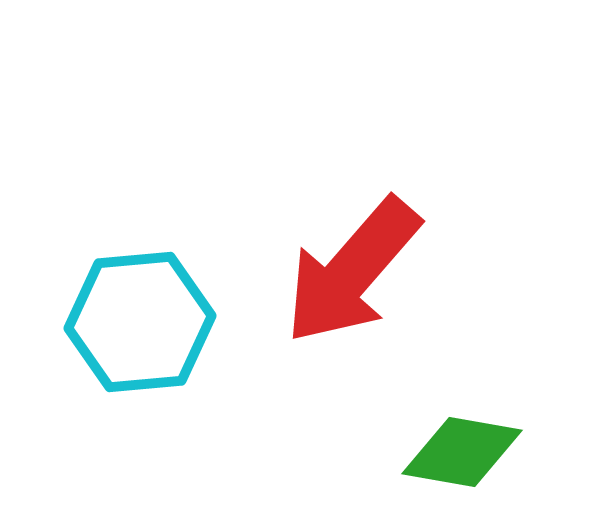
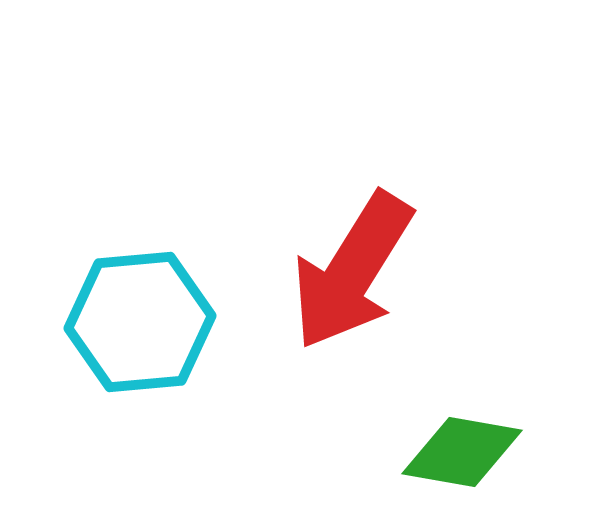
red arrow: rotated 9 degrees counterclockwise
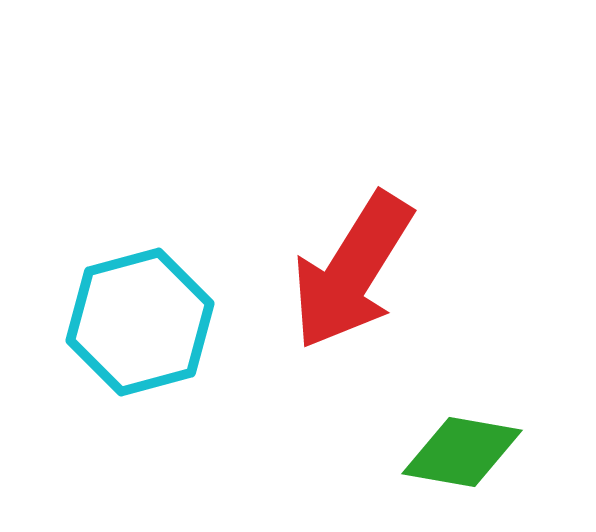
cyan hexagon: rotated 10 degrees counterclockwise
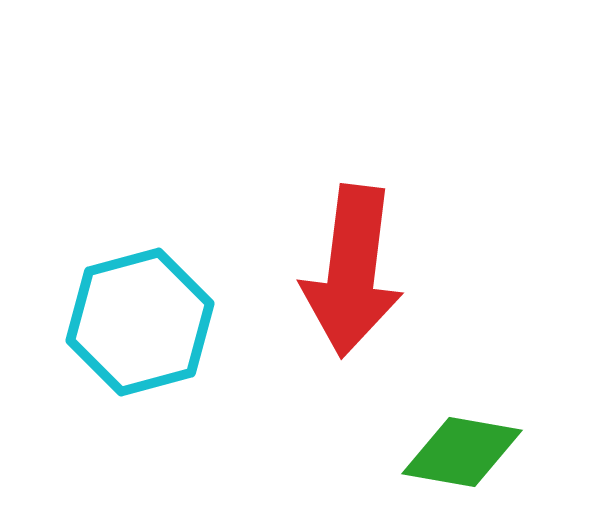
red arrow: rotated 25 degrees counterclockwise
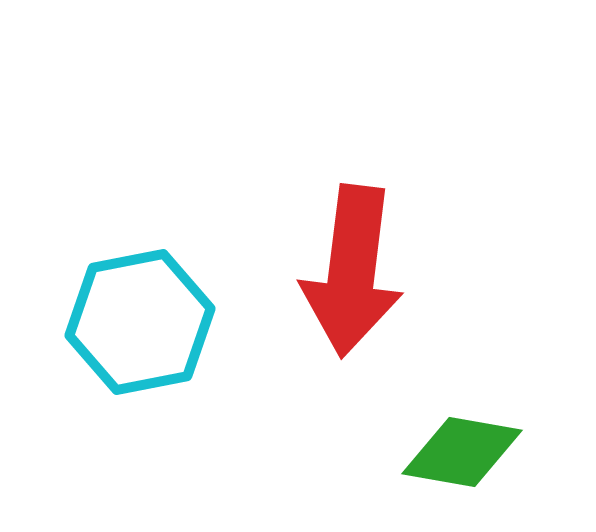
cyan hexagon: rotated 4 degrees clockwise
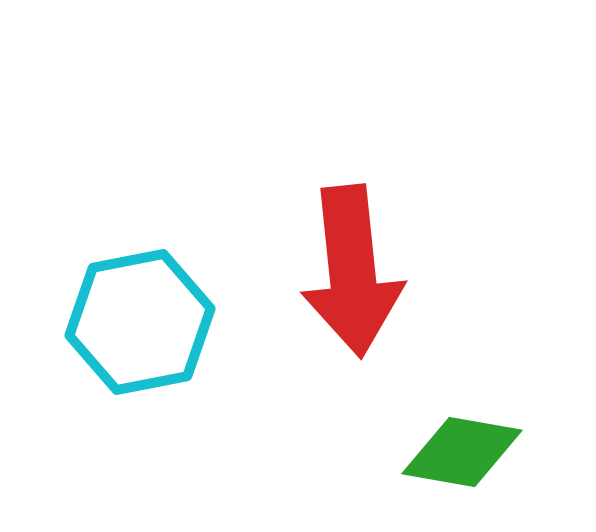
red arrow: rotated 13 degrees counterclockwise
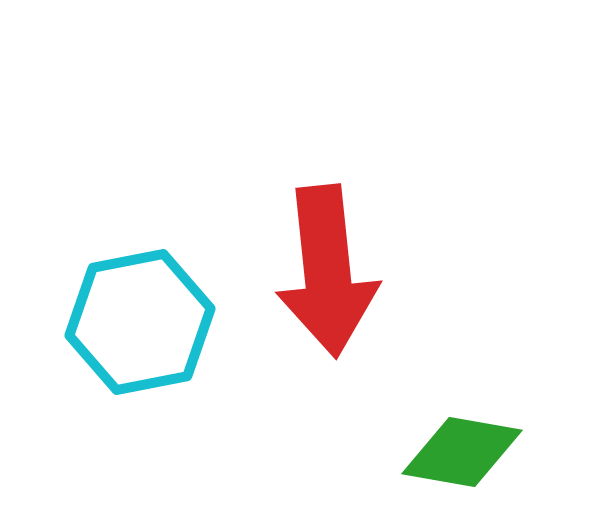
red arrow: moved 25 px left
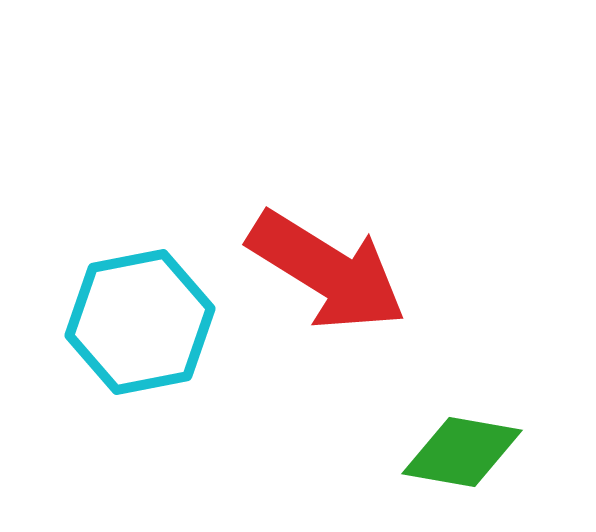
red arrow: rotated 52 degrees counterclockwise
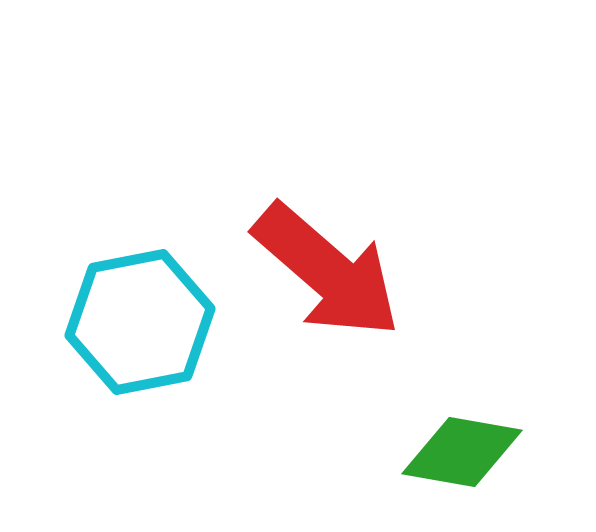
red arrow: rotated 9 degrees clockwise
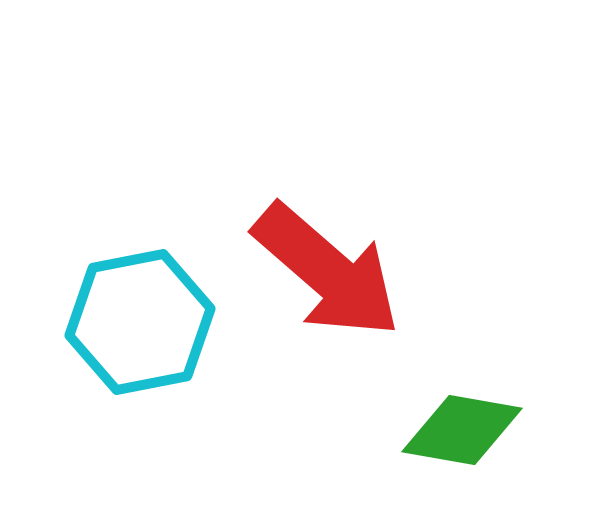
green diamond: moved 22 px up
